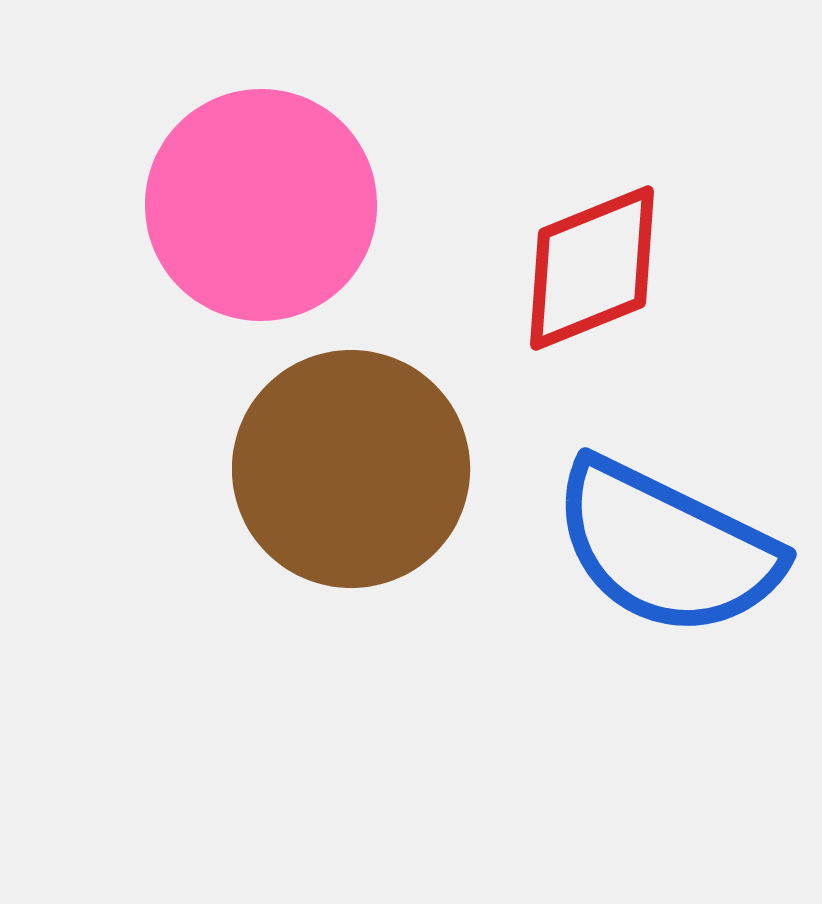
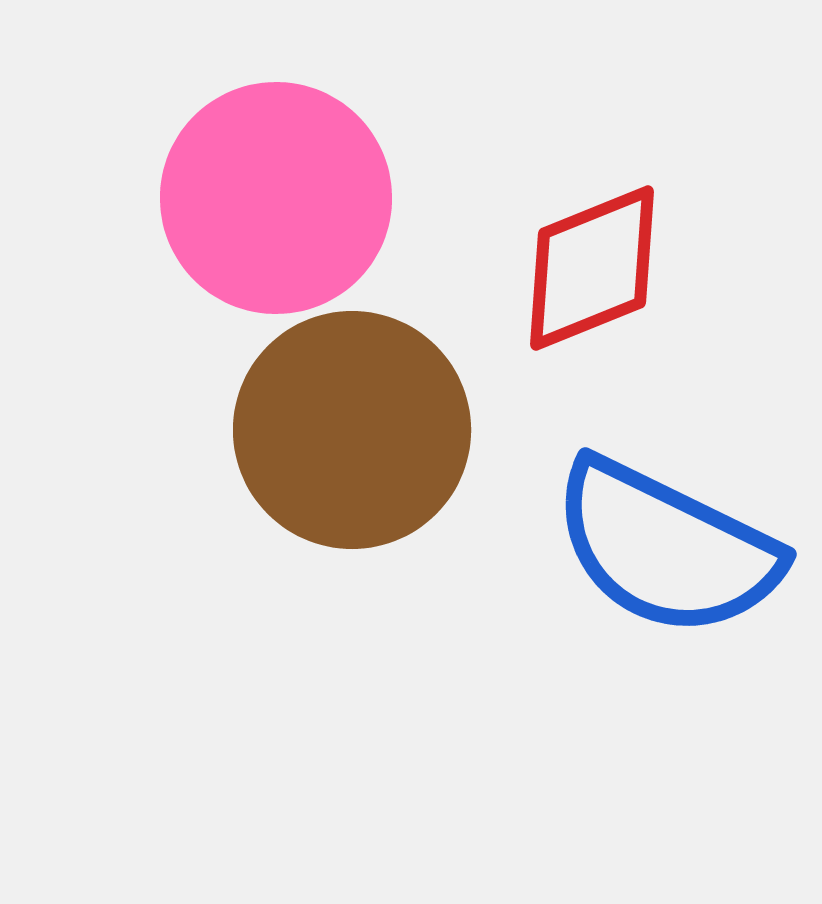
pink circle: moved 15 px right, 7 px up
brown circle: moved 1 px right, 39 px up
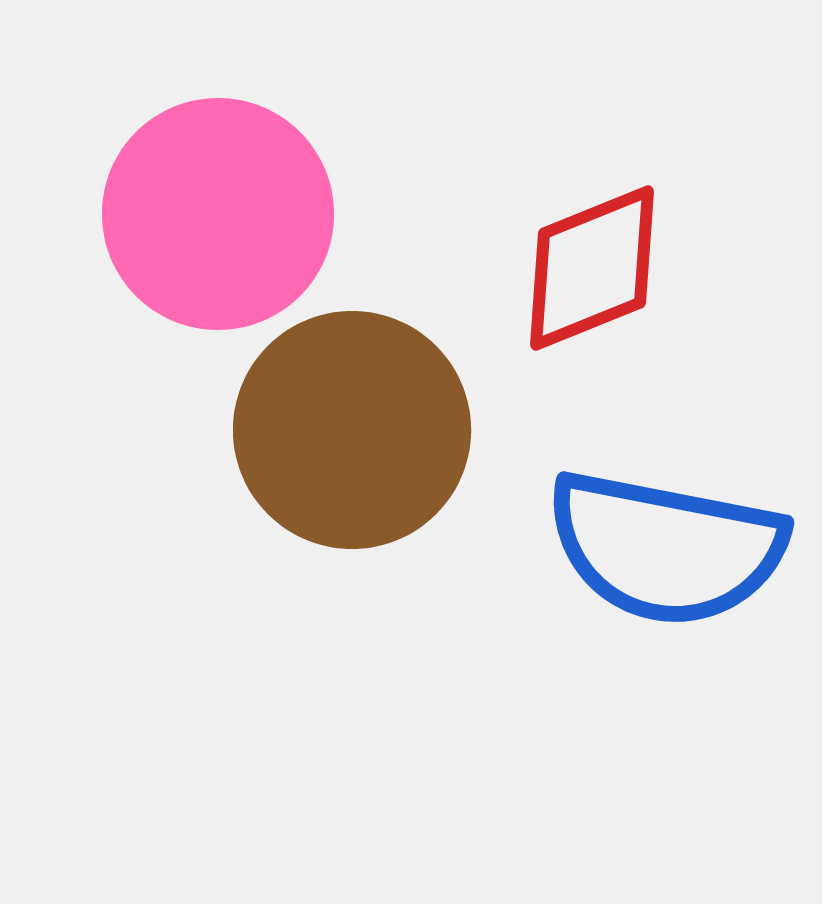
pink circle: moved 58 px left, 16 px down
blue semicircle: rotated 15 degrees counterclockwise
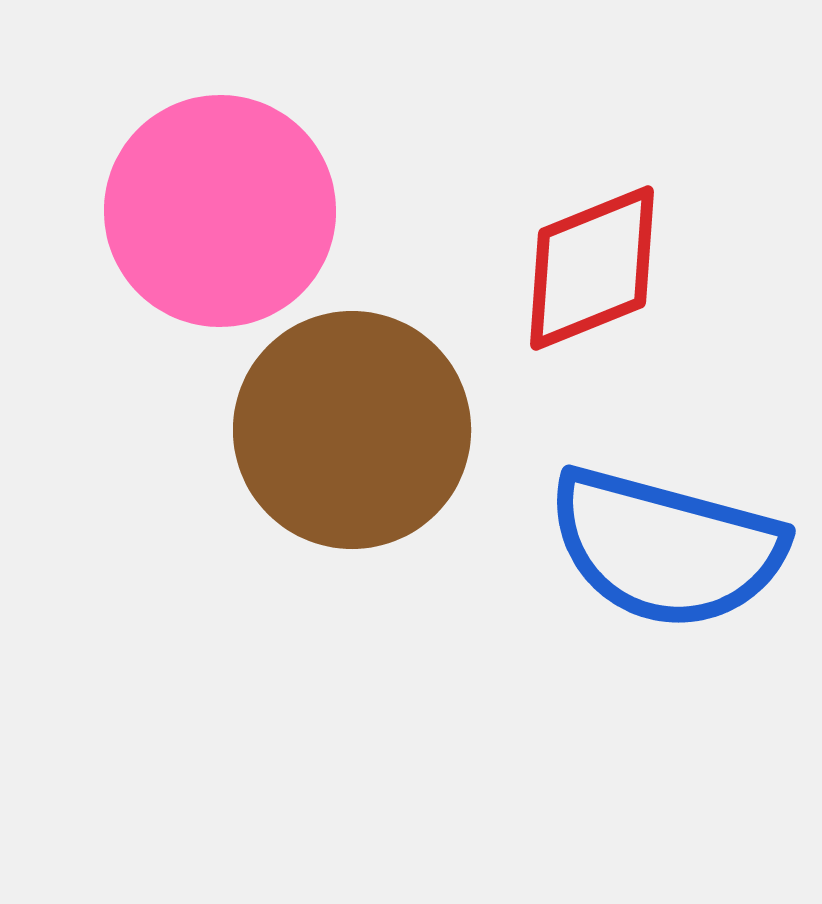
pink circle: moved 2 px right, 3 px up
blue semicircle: rotated 4 degrees clockwise
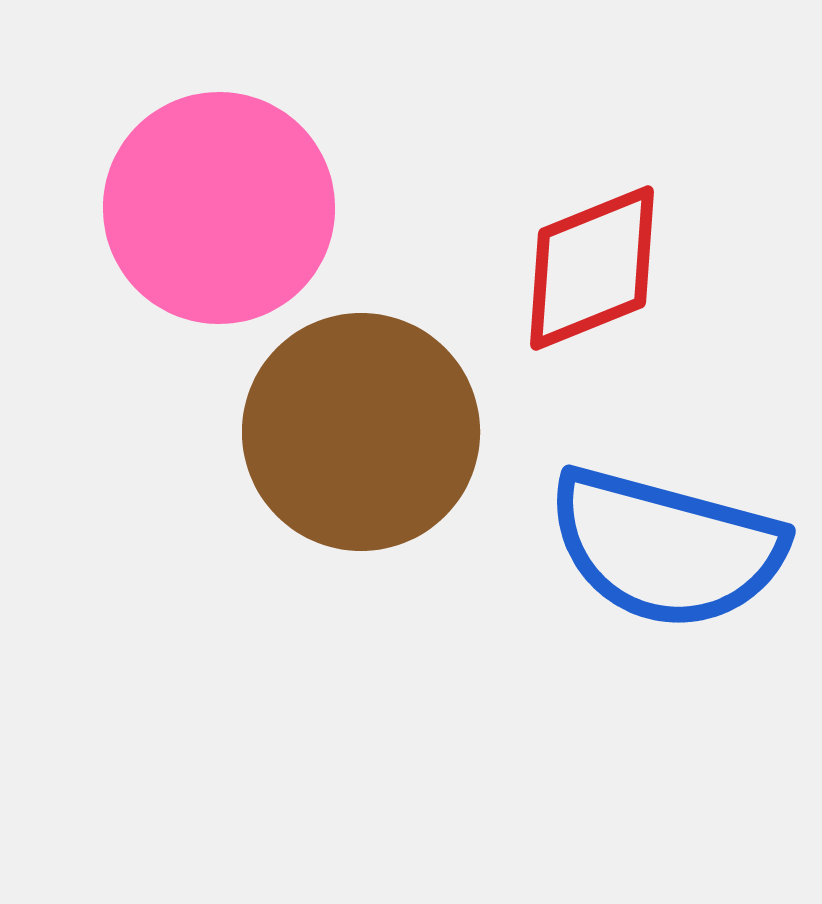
pink circle: moved 1 px left, 3 px up
brown circle: moved 9 px right, 2 px down
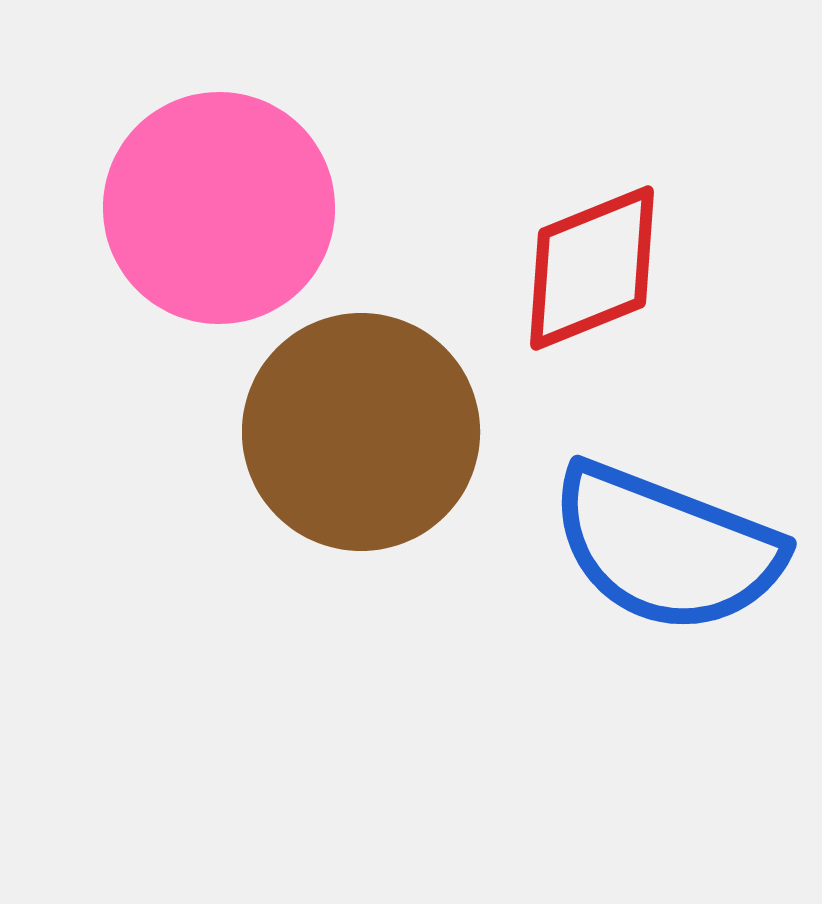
blue semicircle: rotated 6 degrees clockwise
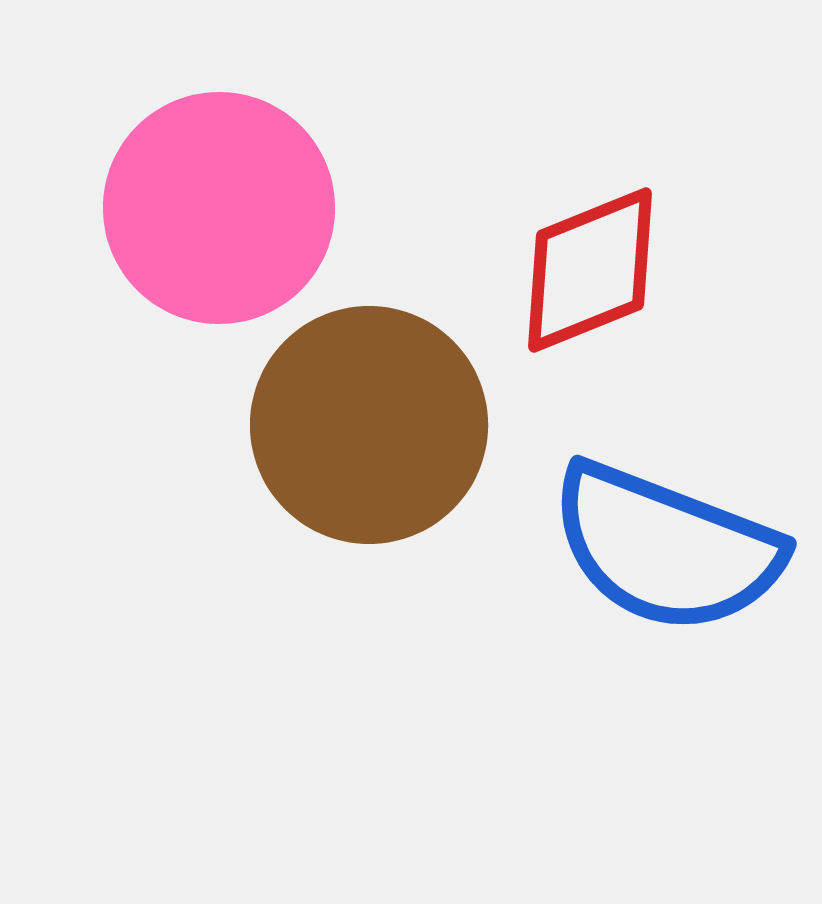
red diamond: moved 2 px left, 2 px down
brown circle: moved 8 px right, 7 px up
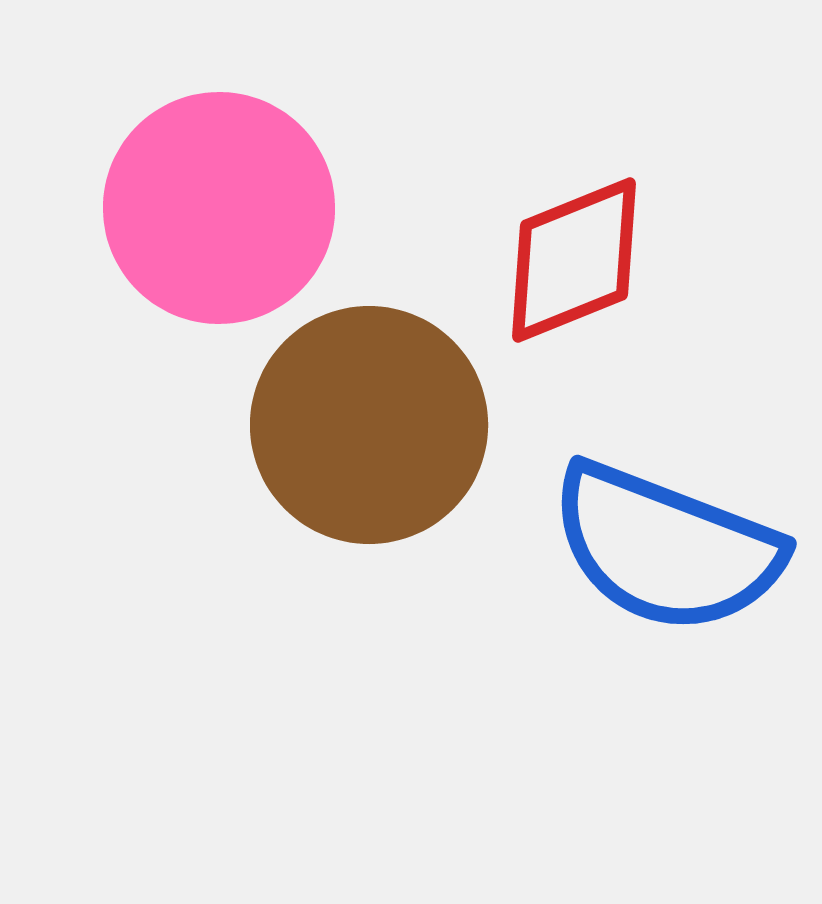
red diamond: moved 16 px left, 10 px up
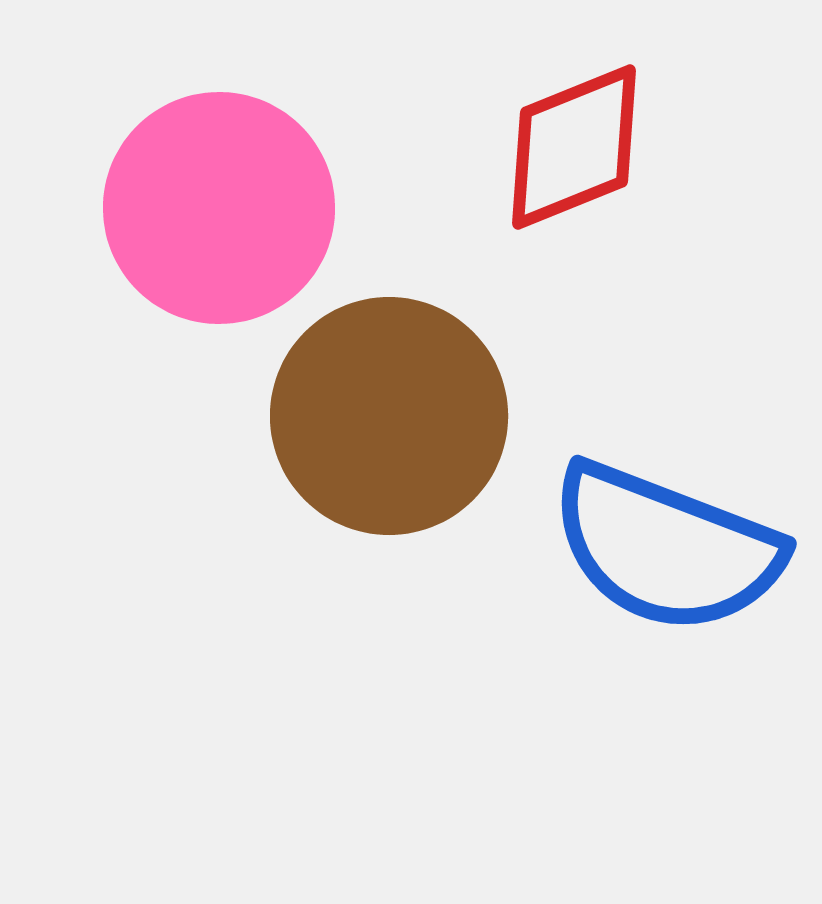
red diamond: moved 113 px up
brown circle: moved 20 px right, 9 px up
